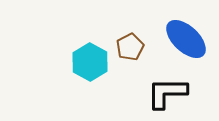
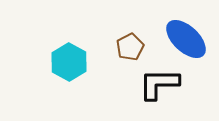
cyan hexagon: moved 21 px left
black L-shape: moved 8 px left, 9 px up
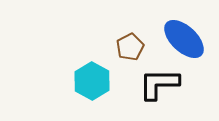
blue ellipse: moved 2 px left
cyan hexagon: moved 23 px right, 19 px down
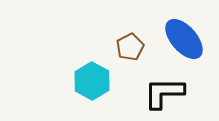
blue ellipse: rotated 6 degrees clockwise
black L-shape: moved 5 px right, 9 px down
